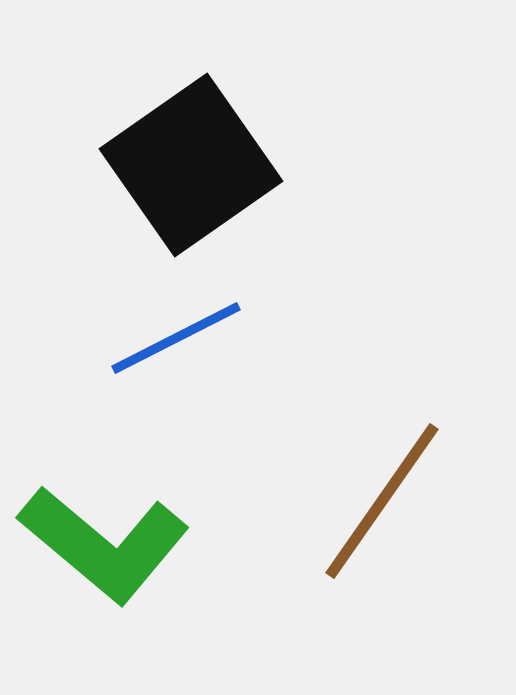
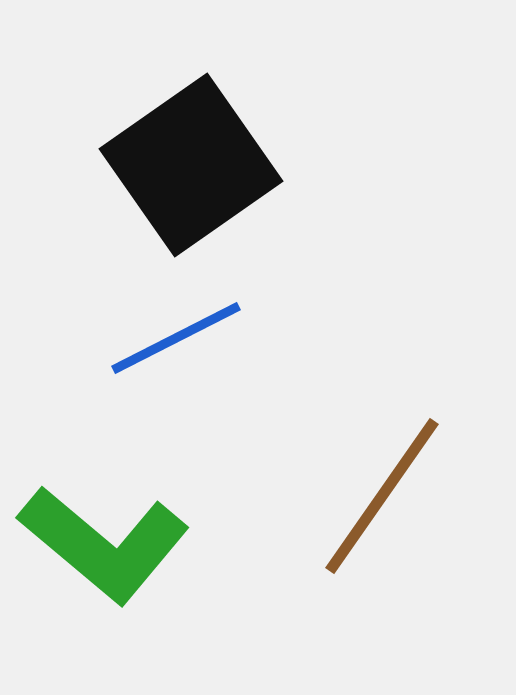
brown line: moved 5 px up
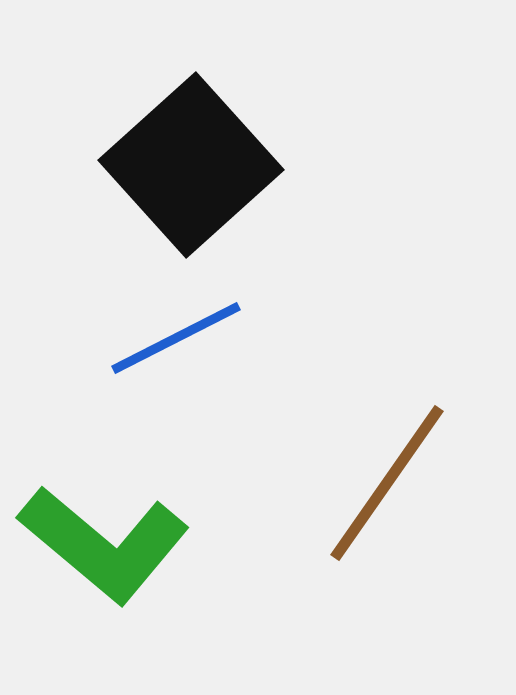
black square: rotated 7 degrees counterclockwise
brown line: moved 5 px right, 13 px up
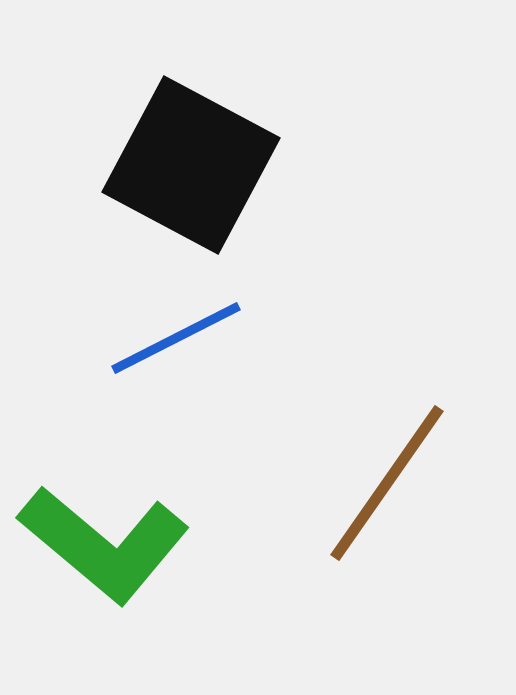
black square: rotated 20 degrees counterclockwise
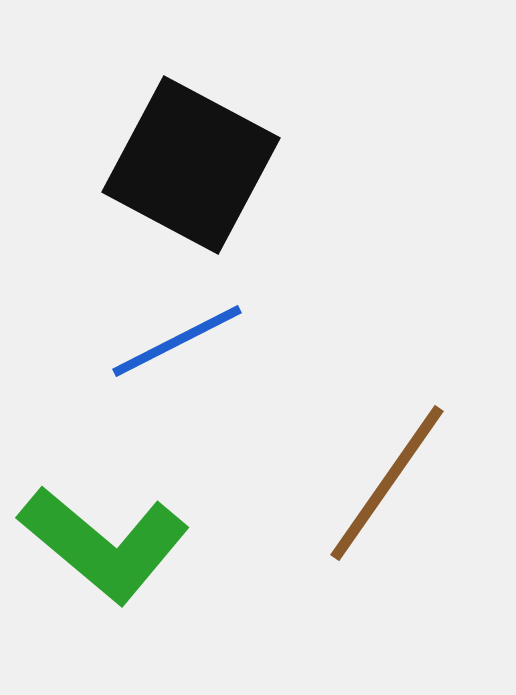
blue line: moved 1 px right, 3 px down
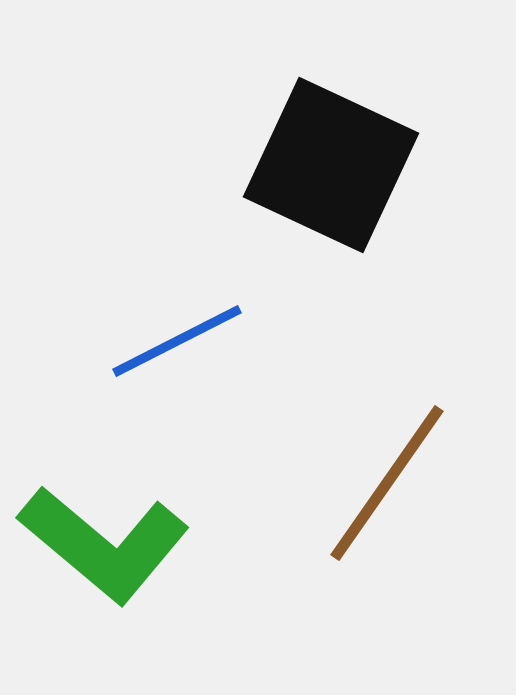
black square: moved 140 px right; rotated 3 degrees counterclockwise
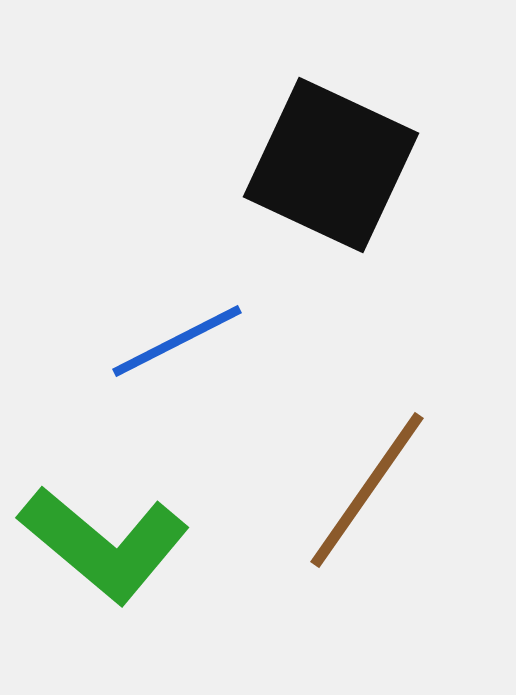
brown line: moved 20 px left, 7 px down
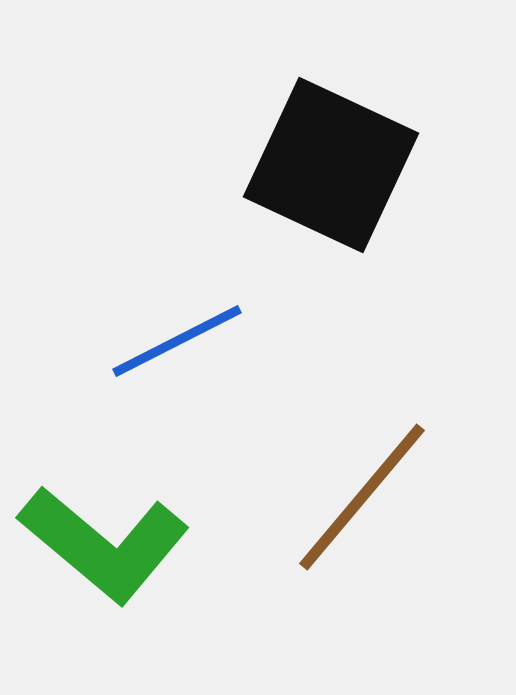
brown line: moved 5 px left, 7 px down; rotated 5 degrees clockwise
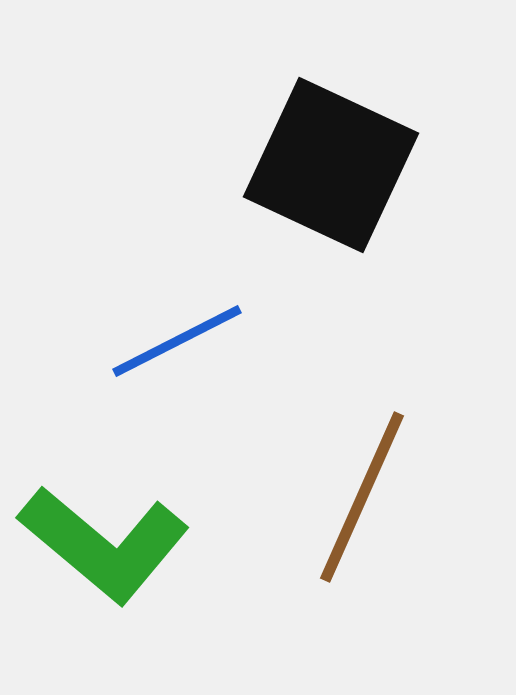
brown line: rotated 16 degrees counterclockwise
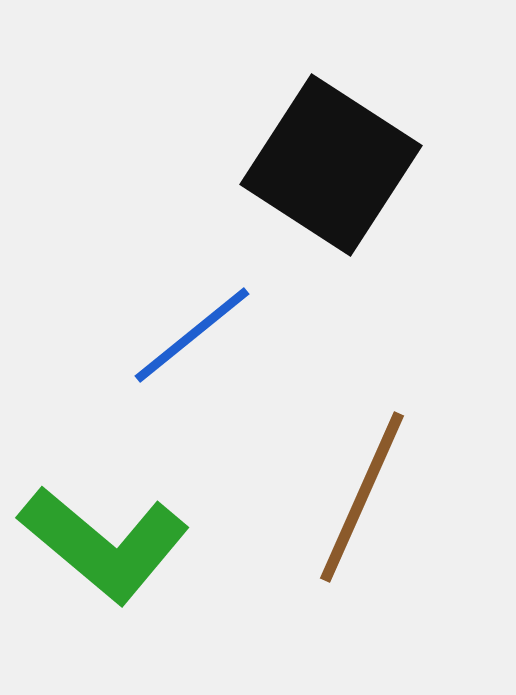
black square: rotated 8 degrees clockwise
blue line: moved 15 px right, 6 px up; rotated 12 degrees counterclockwise
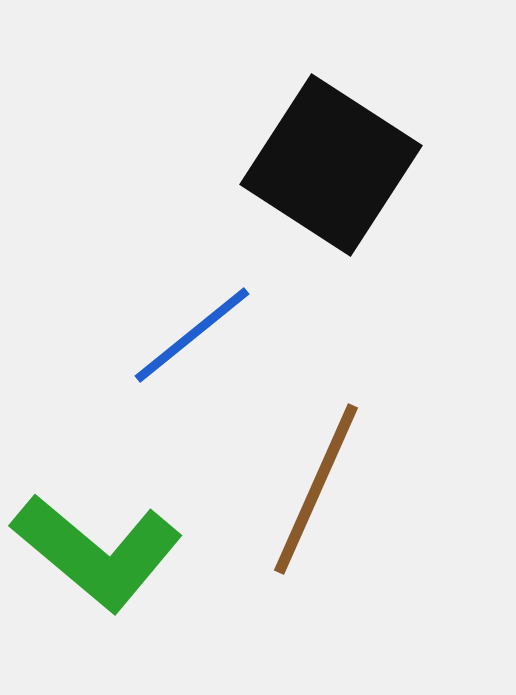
brown line: moved 46 px left, 8 px up
green L-shape: moved 7 px left, 8 px down
